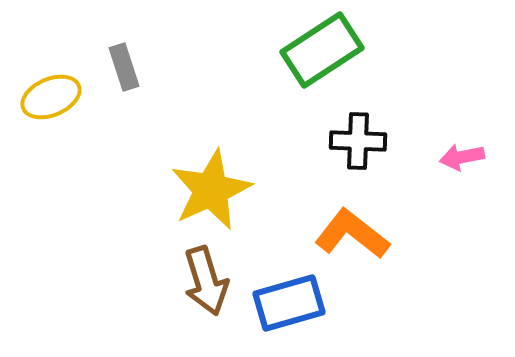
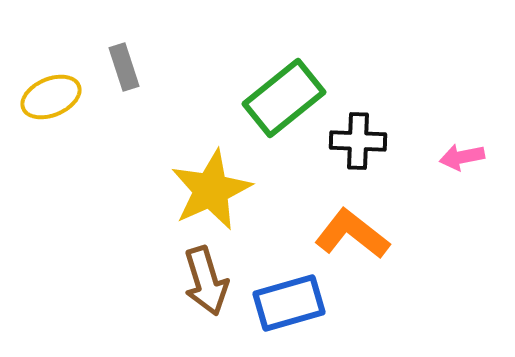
green rectangle: moved 38 px left, 48 px down; rotated 6 degrees counterclockwise
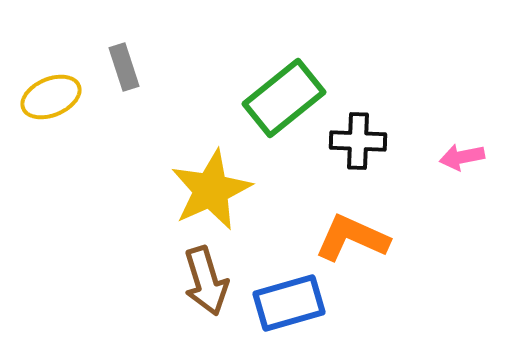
orange L-shape: moved 4 px down; rotated 14 degrees counterclockwise
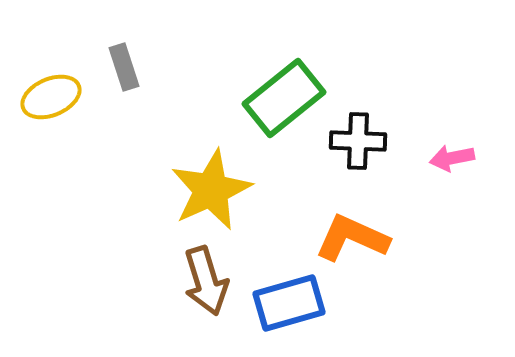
pink arrow: moved 10 px left, 1 px down
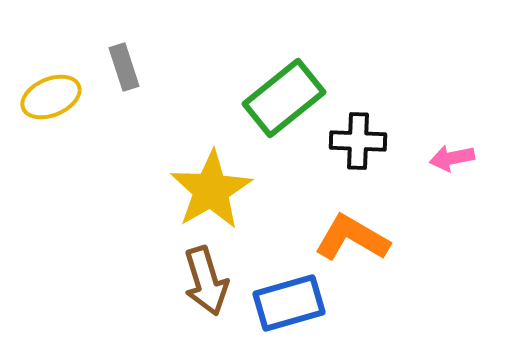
yellow star: rotated 6 degrees counterclockwise
orange L-shape: rotated 6 degrees clockwise
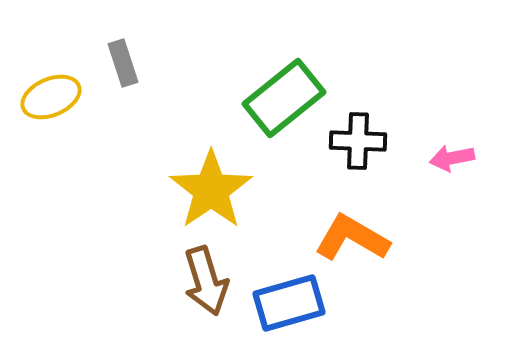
gray rectangle: moved 1 px left, 4 px up
yellow star: rotated 4 degrees counterclockwise
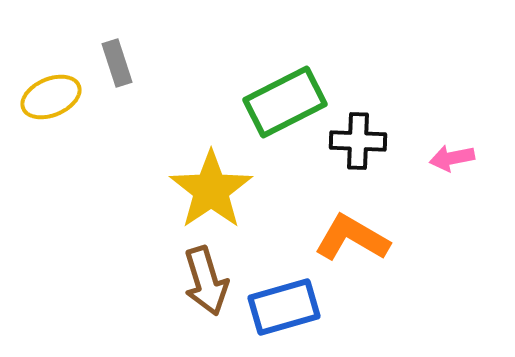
gray rectangle: moved 6 px left
green rectangle: moved 1 px right, 4 px down; rotated 12 degrees clockwise
blue rectangle: moved 5 px left, 4 px down
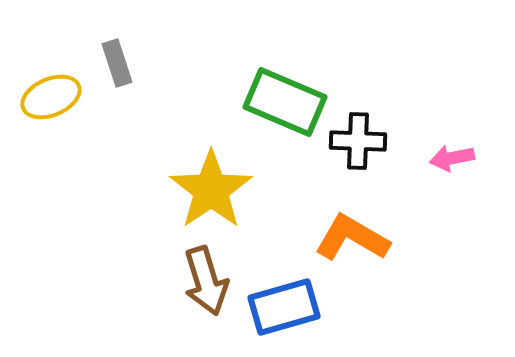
green rectangle: rotated 50 degrees clockwise
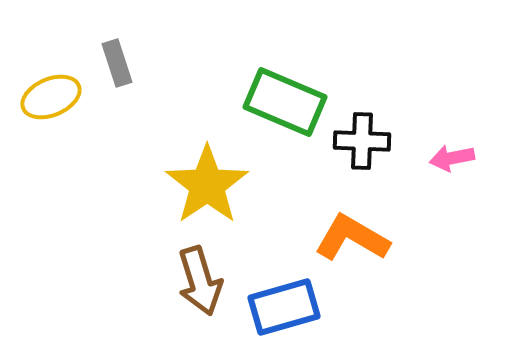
black cross: moved 4 px right
yellow star: moved 4 px left, 5 px up
brown arrow: moved 6 px left
